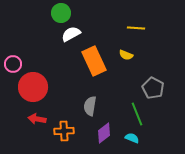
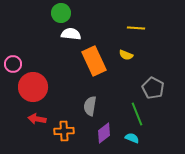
white semicircle: rotated 36 degrees clockwise
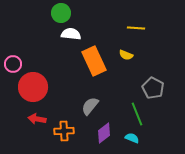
gray semicircle: rotated 30 degrees clockwise
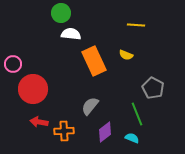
yellow line: moved 3 px up
red circle: moved 2 px down
red arrow: moved 2 px right, 3 px down
purple diamond: moved 1 px right, 1 px up
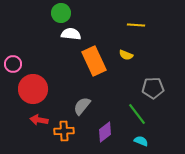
gray pentagon: rotated 30 degrees counterclockwise
gray semicircle: moved 8 px left
green line: rotated 15 degrees counterclockwise
red arrow: moved 2 px up
cyan semicircle: moved 9 px right, 3 px down
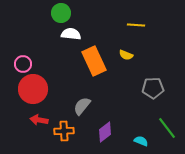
pink circle: moved 10 px right
green line: moved 30 px right, 14 px down
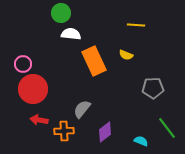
gray semicircle: moved 3 px down
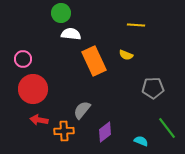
pink circle: moved 5 px up
gray semicircle: moved 1 px down
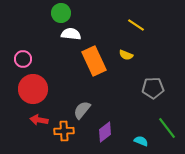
yellow line: rotated 30 degrees clockwise
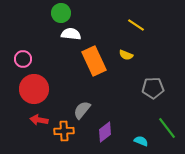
red circle: moved 1 px right
